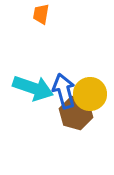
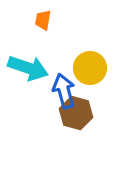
orange trapezoid: moved 2 px right, 6 px down
cyan arrow: moved 5 px left, 20 px up
yellow circle: moved 26 px up
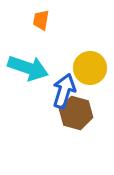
orange trapezoid: moved 2 px left
blue arrow: rotated 32 degrees clockwise
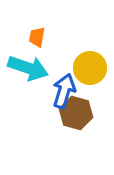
orange trapezoid: moved 4 px left, 17 px down
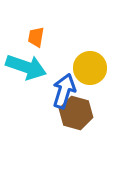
orange trapezoid: moved 1 px left
cyan arrow: moved 2 px left, 1 px up
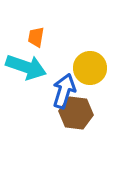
brown hexagon: rotated 8 degrees counterclockwise
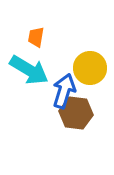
cyan arrow: moved 3 px right, 3 px down; rotated 12 degrees clockwise
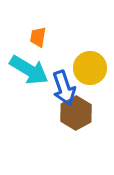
orange trapezoid: moved 2 px right
blue arrow: moved 3 px up; rotated 144 degrees clockwise
brown hexagon: rotated 24 degrees clockwise
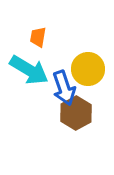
yellow circle: moved 2 px left, 1 px down
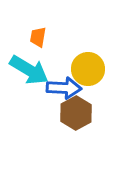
blue arrow: rotated 68 degrees counterclockwise
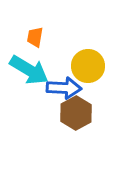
orange trapezoid: moved 3 px left
yellow circle: moved 3 px up
